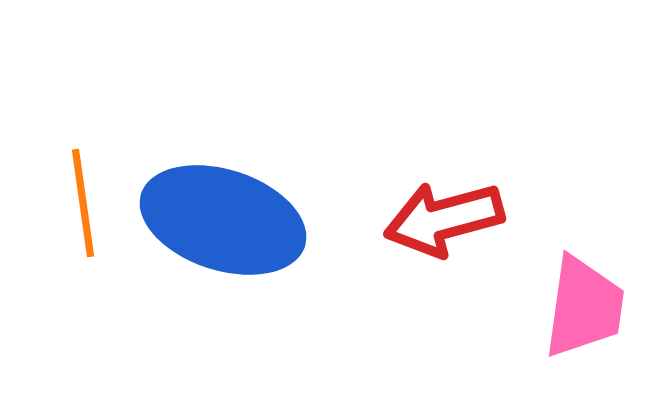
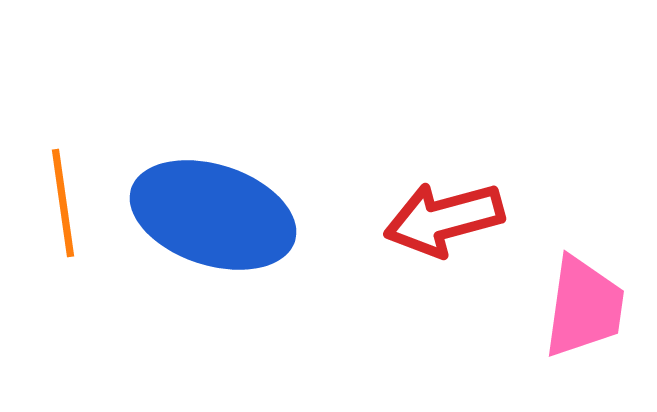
orange line: moved 20 px left
blue ellipse: moved 10 px left, 5 px up
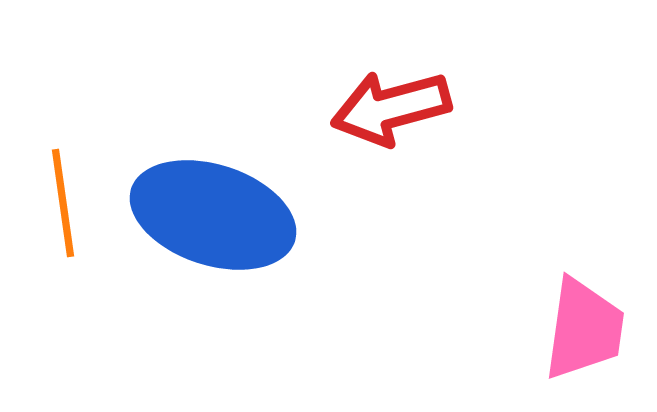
red arrow: moved 53 px left, 111 px up
pink trapezoid: moved 22 px down
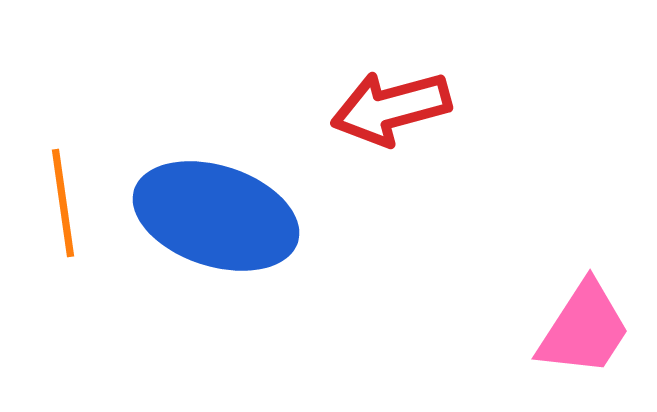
blue ellipse: moved 3 px right, 1 px down
pink trapezoid: rotated 25 degrees clockwise
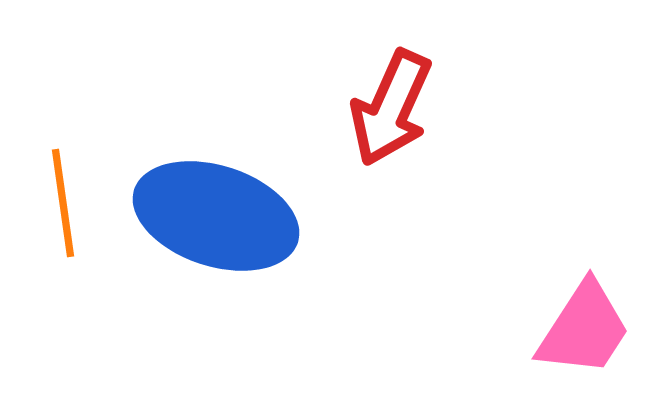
red arrow: rotated 51 degrees counterclockwise
